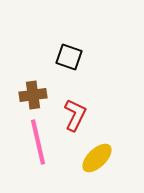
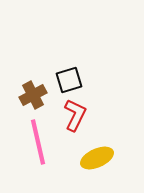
black square: moved 23 px down; rotated 36 degrees counterclockwise
brown cross: rotated 20 degrees counterclockwise
yellow ellipse: rotated 20 degrees clockwise
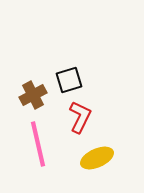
red L-shape: moved 5 px right, 2 px down
pink line: moved 2 px down
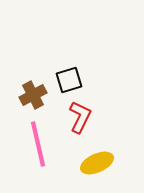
yellow ellipse: moved 5 px down
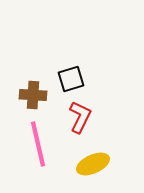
black square: moved 2 px right, 1 px up
brown cross: rotated 32 degrees clockwise
yellow ellipse: moved 4 px left, 1 px down
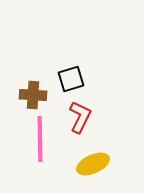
pink line: moved 2 px right, 5 px up; rotated 12 degrees clockwise
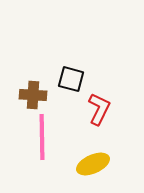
black square: rotated 32 degrees clockwise
red L-shape: moved 19 px right, 8 px up
pink line: moved 2 px right, 2 px up
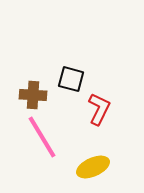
pink line: rotated 30 degrees counterclockwise
yellow ellipse: moved 3 px down
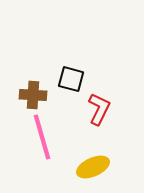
pink line: rotated 15 degrees clockwise
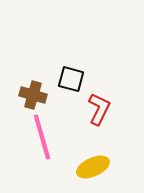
brown cross: rotated 12 degrees clockwise
